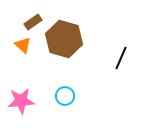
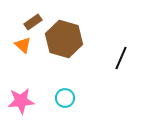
cyan circle: moved 2 px down
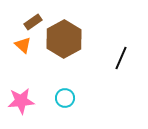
brown hexagon: rotated 15 degrees clockwise
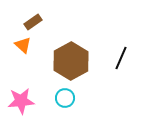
brown hexagon: moved 7 px right, 22 px down
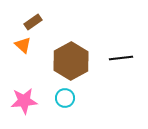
black line: rotated 60 degrees clockwise
pink star: moved 3 px right
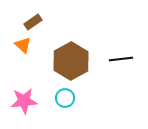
black line: moved 1 px down
